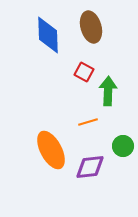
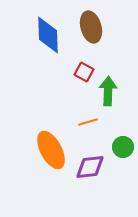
green circle: moved 1 px down
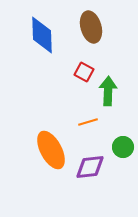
blue diamond: moved 6 px left
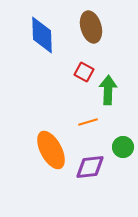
green arrow: moved 1 px up
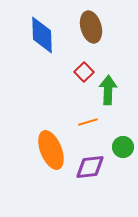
red square: rotated 18 degrees clockwise
orange ellipse: rotated 6 degrees clockwise
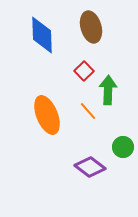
red square: moved 1 px up
orange line: moved 11 px up; rotated 66 degrees clockwise
orange ellipse: moved 4 px left, 35 px up
purple diamond: rotated 44 degrees clockwise
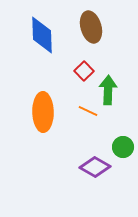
orange line: rotated 24 degrees counterclockwise
orange ellipse: moved 4 px left, 3 px up; rotated 21 degrees clockwise
purple diamond: moved 5 px right; rotated 8 degrees counterclockwise
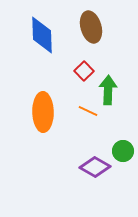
green circle: moved 4 px down
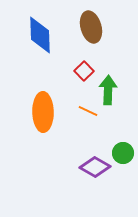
blue diamond: moved 2 px left
green circle: moved 2 px down
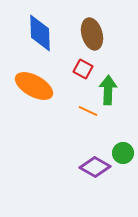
brown ellipse: moved 1 px right, 7 px down
blue diamond: moved 2 px up
red square: moved 1 px left, 2 px up; rotated 18 degrees counterclockwise
orange ellipse: moved 9 px left, 26 px up; rotated 60 degrees counterclockwise
